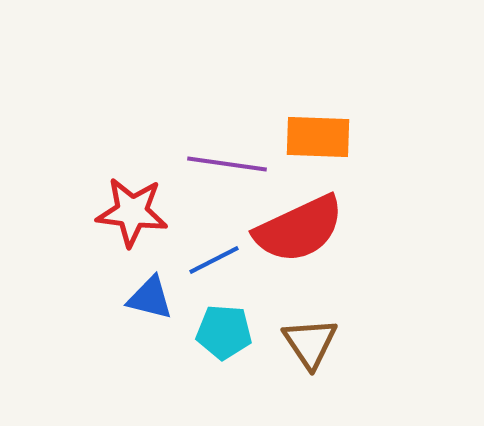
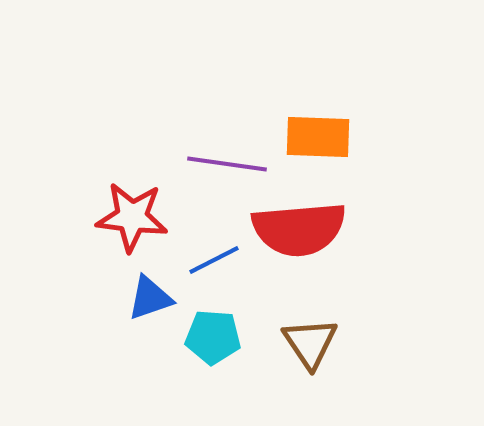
red star: moved 5 px down
red semicircle: rotated 20 degrees clockwise
blue triangle: rotated 33 degrees counterclockwise
cyan pentagon: moved 11 px left, 5 px down
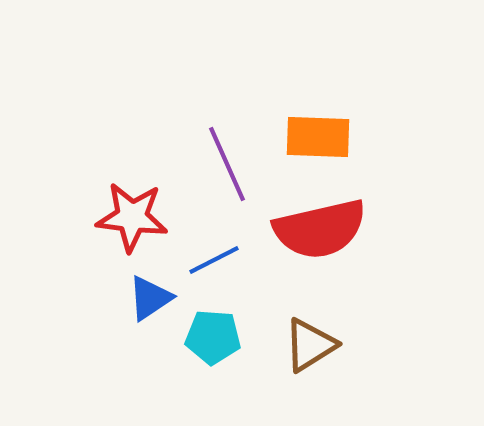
purple line: rotated 58 degrees clockwise
red semicircle: moved 21 px right; rotated 8 degrees counterclockwise
blue triangle: rotated 15 degrees counterclockwise
brown triangle: moved 2 px down; rotated 32 degrees clockwise
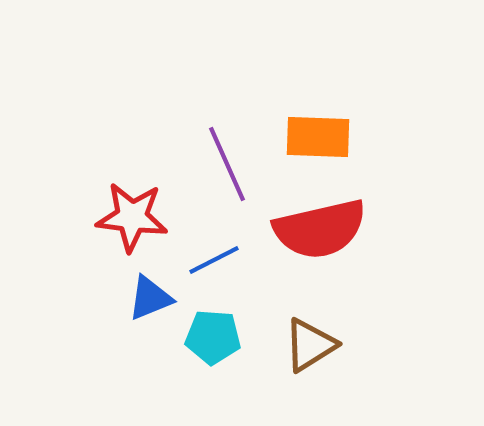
blue triangle: rotated 12 degrees clockwise
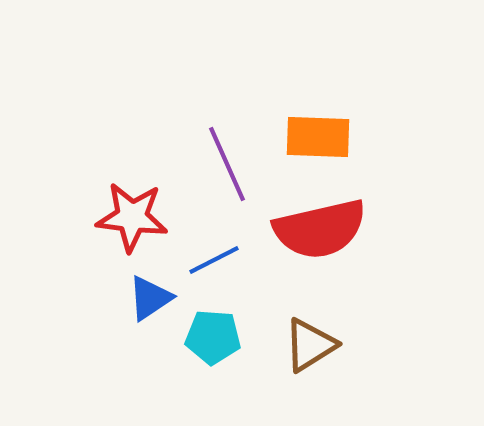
blue triangle: rotated 12 degrees counterclockwise
